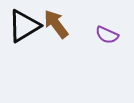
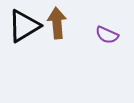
brown arrow: moved 1 px right, 1 px up; rotated 32 degrees clockwise
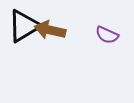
brown arrow: moved 7 px left, 7 px down; rotated 72 degrees counterclockwise
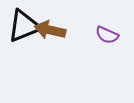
black triangle: rotated 9 degrees clockwise
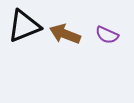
brown arrow: moved 15 px right, 4 px down; rotated 8 degrees clockwise
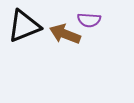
purple semicircle: moved 18 px left, 15 px up; rotated 20 degrees counterclockwise
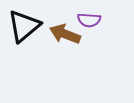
black triangle: rotated 18 degrees counterclockwise
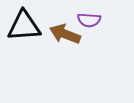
black triangle: rotated 36 degrees clockwise
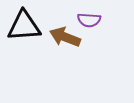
brown arrow: moved 3 px down
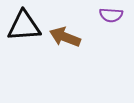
purple semicircle: moved 22 px right, 5 px up
